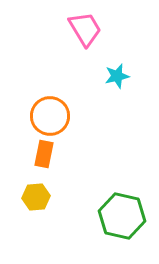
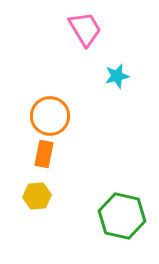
yellow hexagon: moved 1 px right, 1 px up
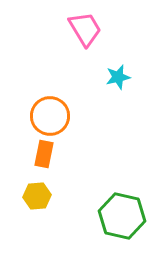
cyan star: moved 1 px right, 1 px down
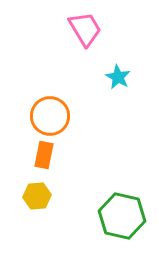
cyan star: rotated 30 degrees counterclockwise
orange rectangle: moved 1 px down
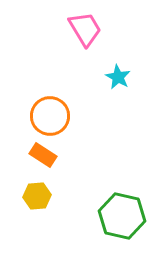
orange rectangle: moved 1 px left; rotated 68 degrees counterclockwise
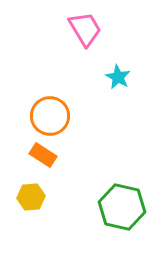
yellow hexagon: moved 6 px left, 1 px down
green hexagon: moved 9 px up
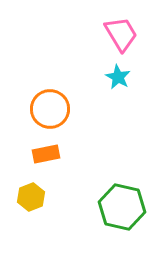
pink trapezoid: moved 36 px right, 5 px down
orange circle: moved 7 px up
orange rectangle: moved 3 px right, 1 px up; rotated 44 degrees counterclockwise
yellow hexagon: rotated 16 degrees counterclockwise
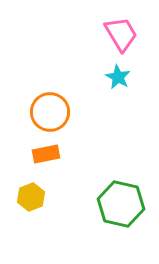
orange circle: moved 3 px down
green hexagon: moved 1 px left, 3 px up
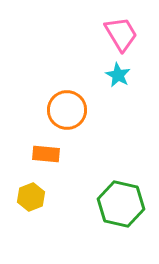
cyan star: moved 2 px up
orange circle: moved 17 px right, 2 px up
orange rectangle: rotated 16 degrees clockwise
